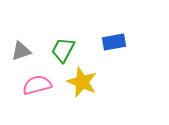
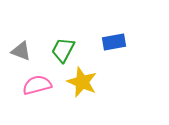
gray triangle: rotated 40 degrees clockwise
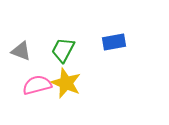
yellow star: moved 16 px left, 1 px down
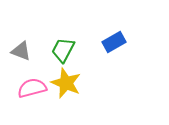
blue rectangle: rotated 20 degrees counterclockwise
pink semicircle: moved 5 px left, 3 px down
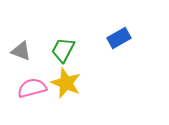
blue rectangle: moved 5 px right, 4 px up
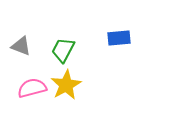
blue rectangle: rotated 25 degrees clockwise
gray triangle: moved 5 px up
yellow star: moved 2 px down; rotated 20 degrees clockwise
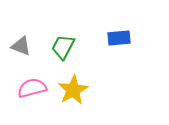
green trapezoid: moved 3 px up
yellow star: moved 7 px right, 5 px down
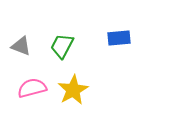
green trapezoid: moved 1 px left, 1 px up
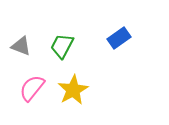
blue rectangle: rotated 30 degrees counterclockwise
pink semicircle: rotated 36 degrees counterclockwise
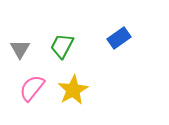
gray triangle: moved 1 px left, 3 px down; rotated 40 degrees clockwise
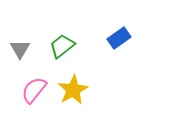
green trapezoid: rotated 24 degrees clockwise
pink semicircle: moved 2 px right, 2 px down
